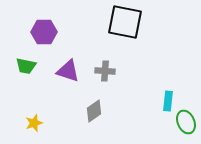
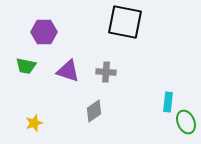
gray cross: moved 1 px right, 1 px down
cyan rectangle: moved 1 px down
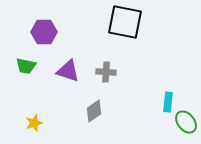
green ellipse: rotated 15 degrees counterclockwise
